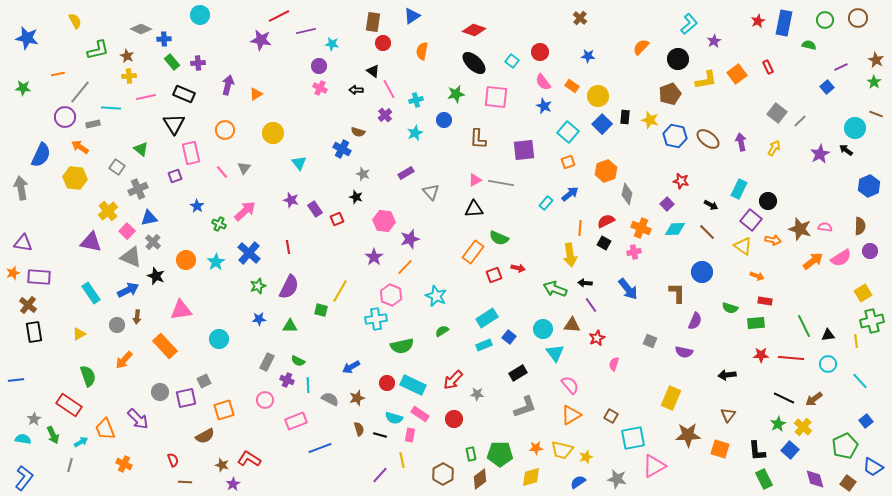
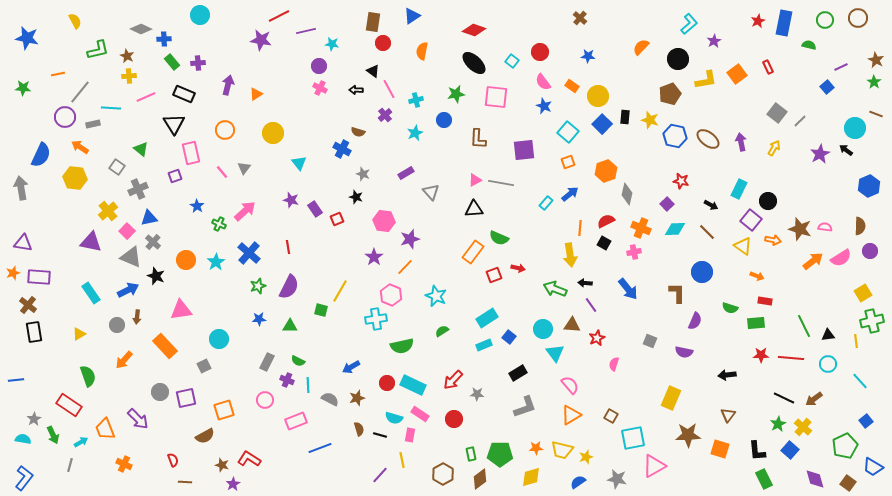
pink line at (146, 97): rotated 12 degrees counterclockwise
gray square at (204, 381): moved 15 px up
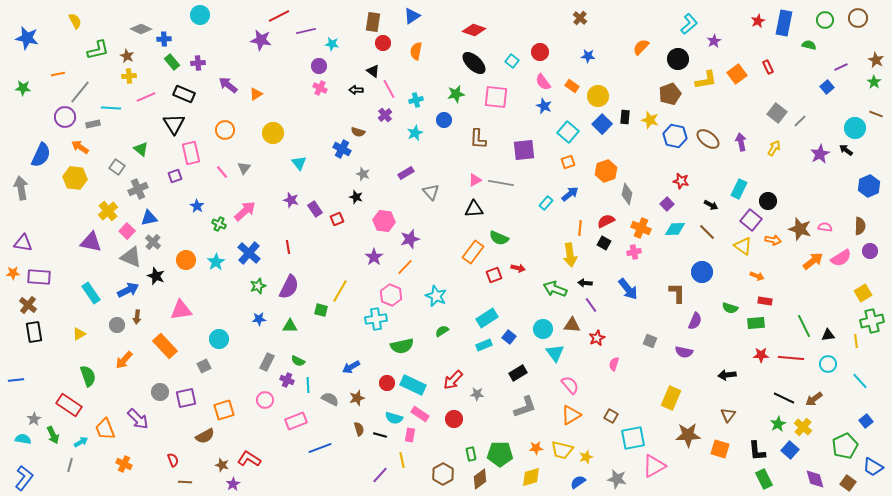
orange semicircle at (422, 51): moved 6 px left
purple arrow at (228, 85): rotated 66 degrees counterclockwise
orange star at (13, 273): rotated 16 degrees clockwise
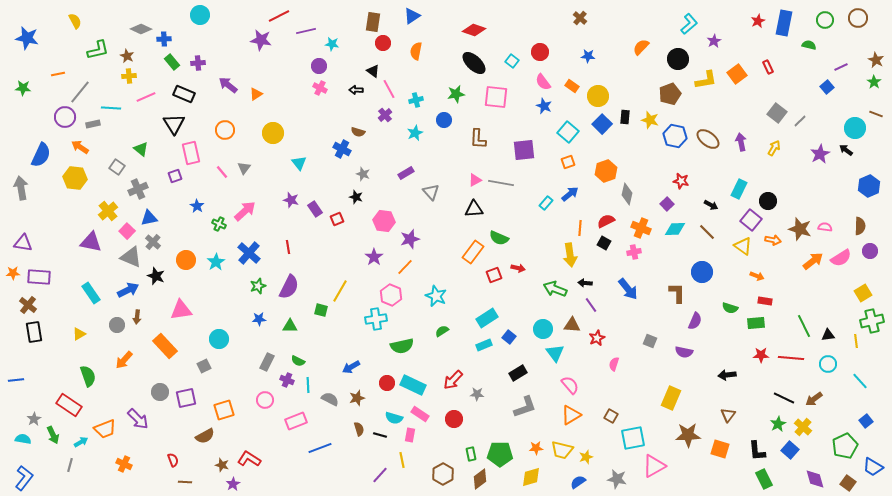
orange trapezoid at (105, 429): rotated 90 degrees counterclockwise
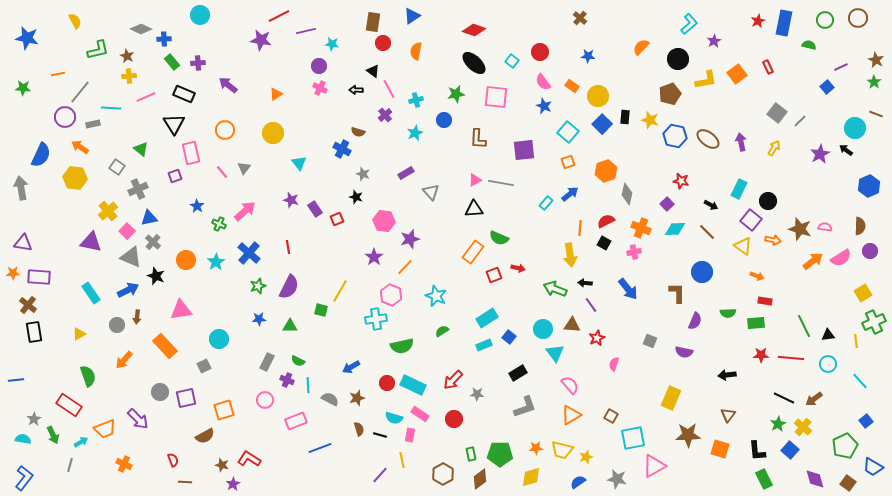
orange triangle at (256, 94): moved 20 px right
green semicircle at (730, 308): moved 2 px left, 5 px down; rotated 21 degrees counterclockwise
green cross at (872, 321): moved 2 px right, 1 px down; rotated 10 degrees counterclockwise
